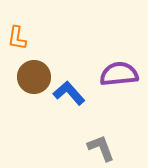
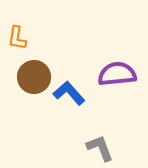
purple semicircle: moved 2 px left
gray L-shape: moved 1 px left
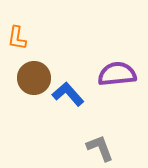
brown circle: moved 1 px down
blue L-shape: moved 1 px left, 1 px down
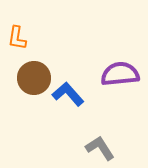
purple semicircle: moved 3 px right
gray L-shape: rotated 12 degrees counterclockwise
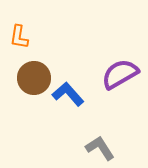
orange L-shape: moved 2 px right, 1 px up
purple semicircle: rotated 24 degrees counterclockwise
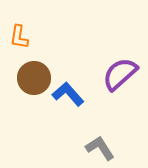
purple semicircle: rotated 12 degrees counterclockwise
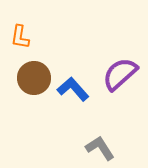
orange L-shape: moved 1 px right
blue L-shape: moved 5 px right, 5 px up
